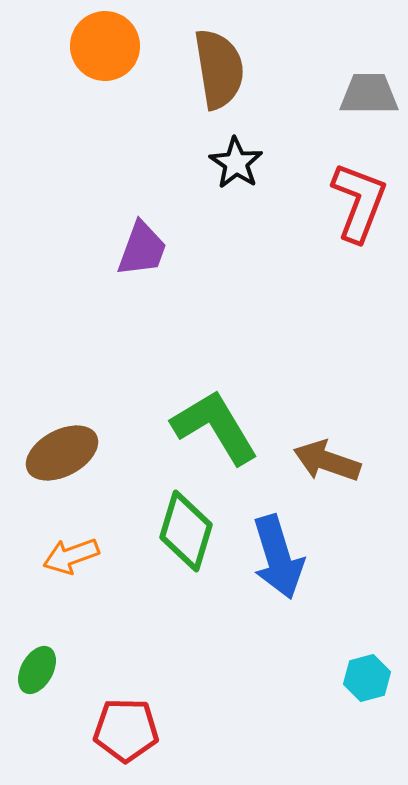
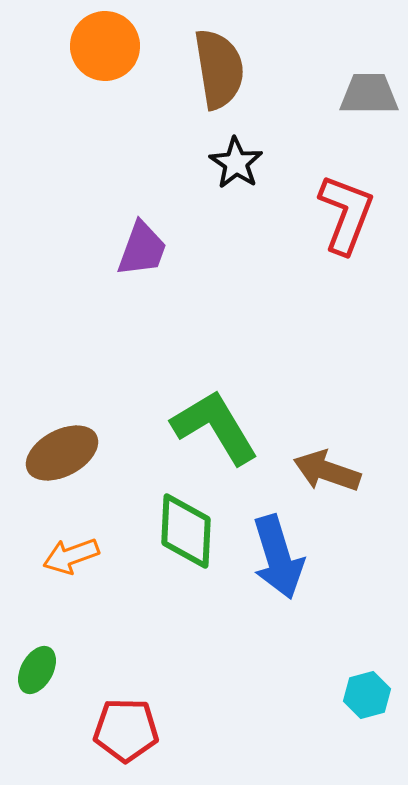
red L-shape: moved 13 px left, 12 px down
brown arrow: moved 10 px down
green diamond: rotated 14 degrees counterclockwise
cyan hexagon: moved 17 px down
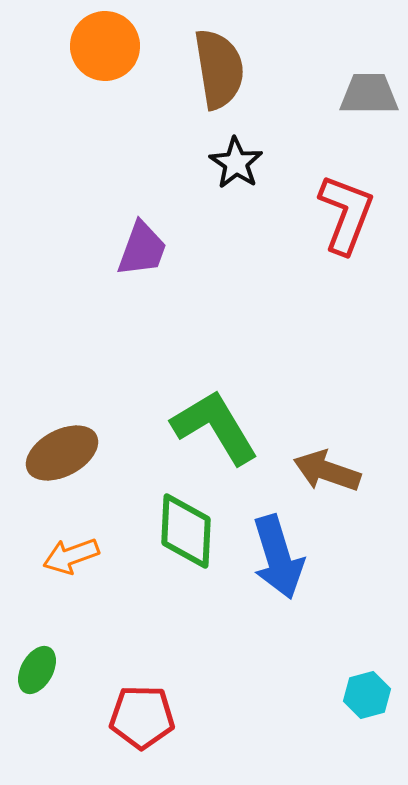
red pentagon: moved 16 px right, 13 px up
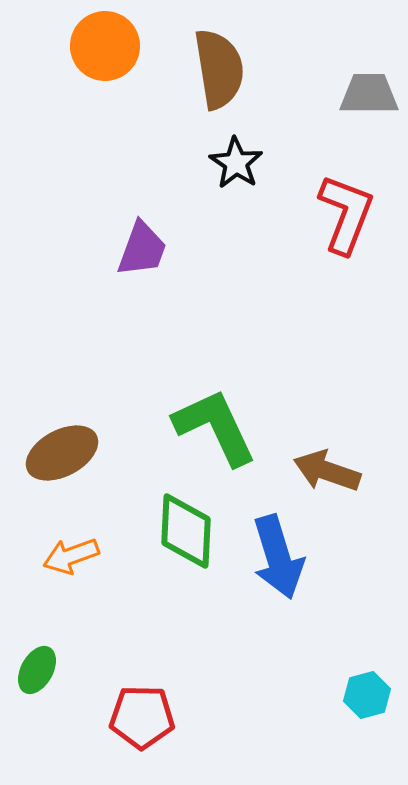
green L-shape: rotated 6 degrees clockwise
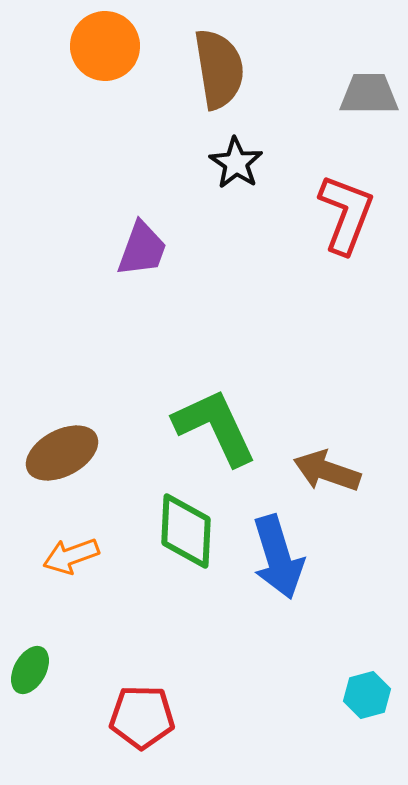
green ellipse: moved 7 px left
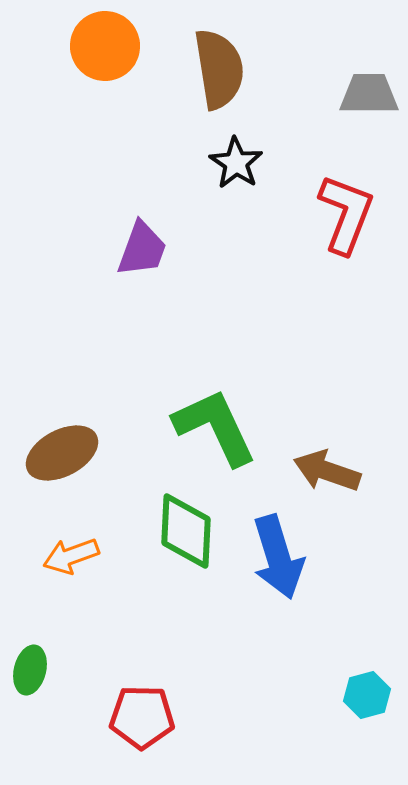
green ellipse: rotated 15 degrees counterclockwise
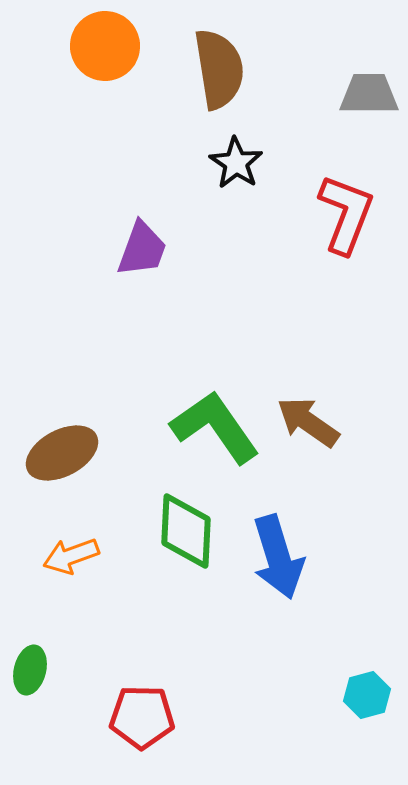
green L-shape: rotated 10 degrees counterclockwise
brown arrow: moved 19 px left, 49 px up; rotated 16 degrees clockwise
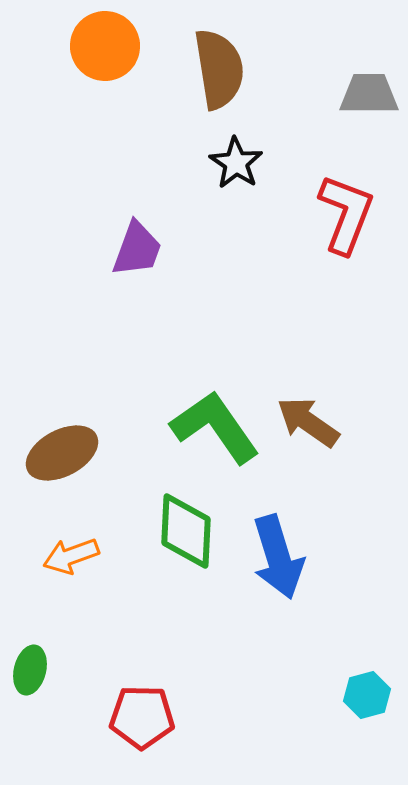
purple trapezoid: moved 5 px left
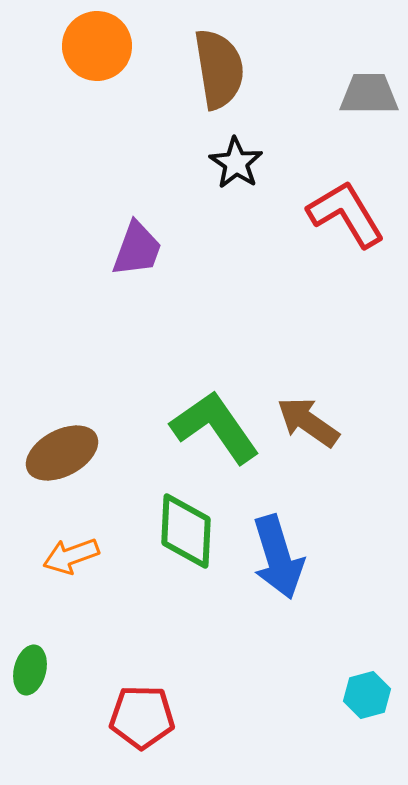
orange circle: moved 8 px left
red L-shape: rotated 52 degrees counterclockwise
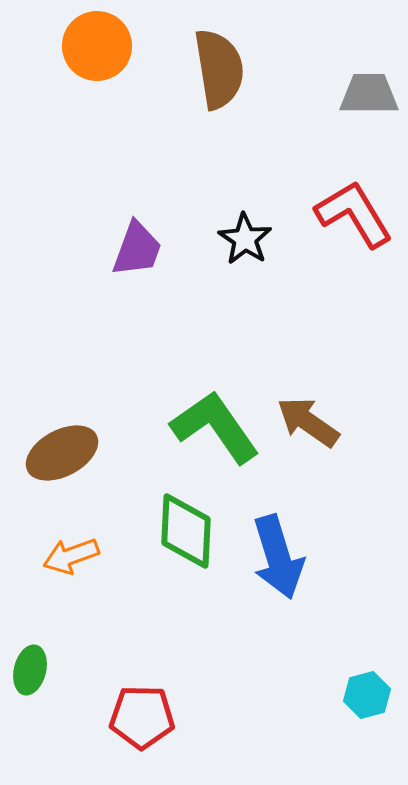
black star: moved 9 px right, 76 px down
red L-shape: moved 8 px right
